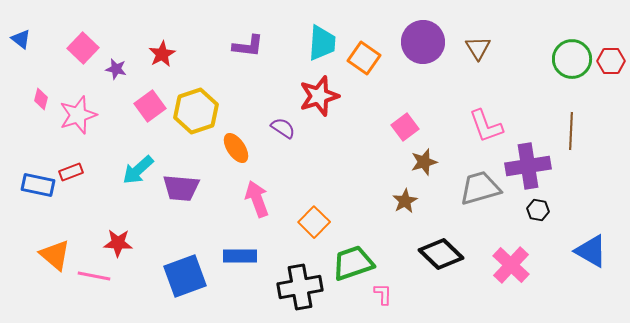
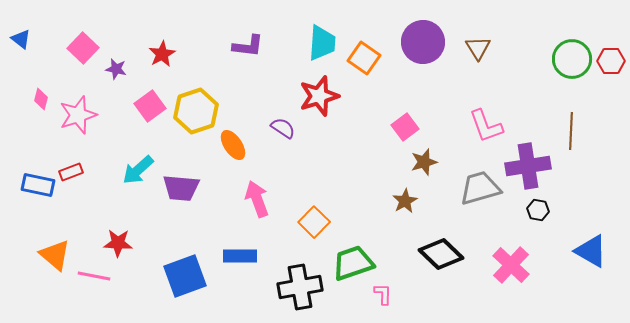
orange ellipse at (236, 148): moved 3 px left, 3 px up
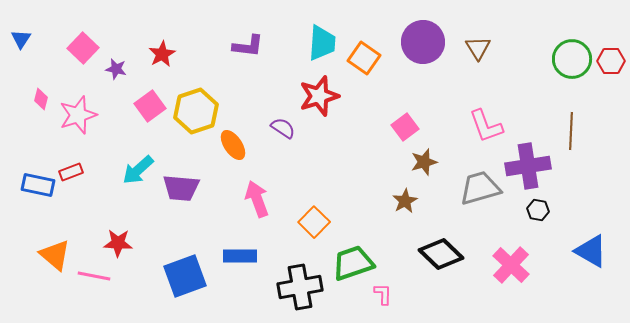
blue triangle at (21, 39): rotated 25 degrees clockwise
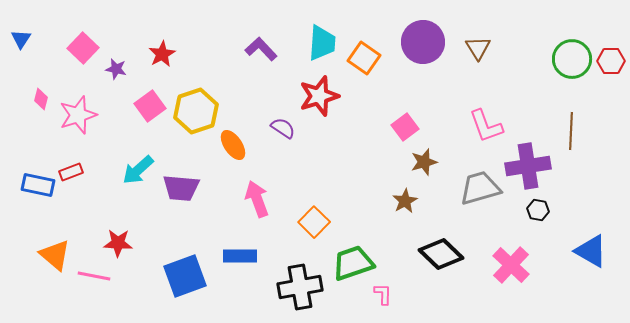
purple L-shape at (248, 46): moved 13 px right, 3 px down; rotated 140 degrees counterclockwise
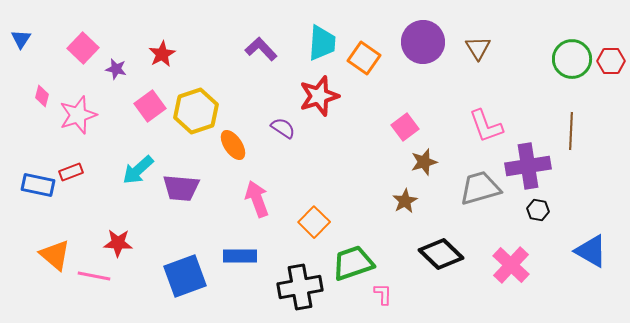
pink diamond at (41, 99): moved 1 px right, 3 px up
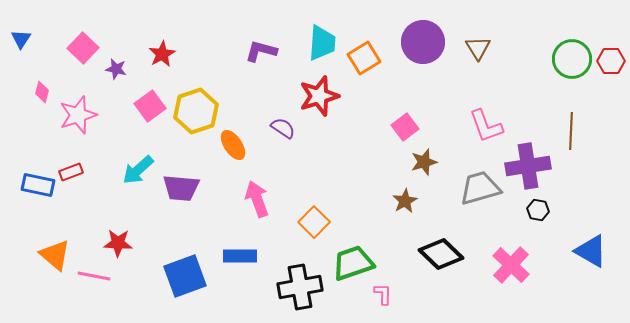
purple L-shape at (261, 49): moved 2 px down; rotated 32 degrees counterclockwise
orange square at (364, 58): rotated 24 degrees clockwise
pink diamond at (42, 96): moved 4 px up
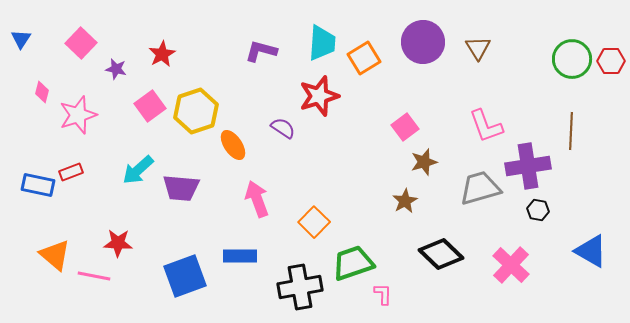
pink square at (83, 48): moved 2 px left, 5 px up
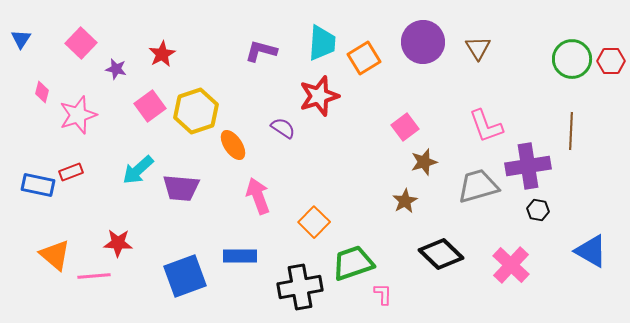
gray trapezoid at (480, 188): moved 2 px left, 2 px up
pink arrow at (257, 199): moved 1 px right, 3 px up
pink line at (94, 276): rotated 16 degrees counterclockwise
